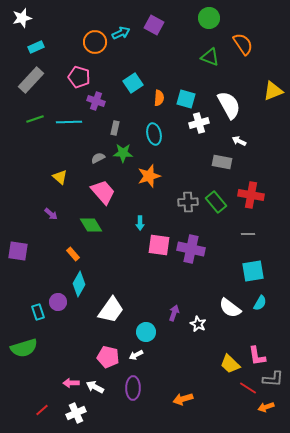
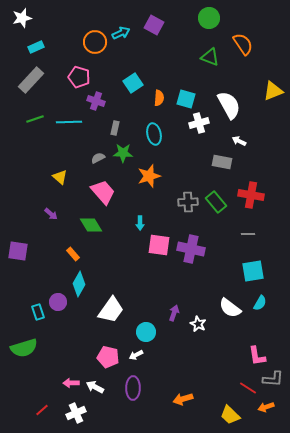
yellow trapezoid at (230, 364): moved 51 px down
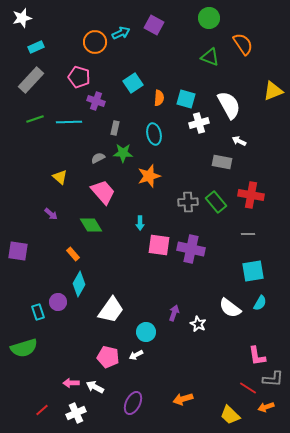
purple ellipse at (133, 388): moved 15 px down; rotated 25 degrees clockwise
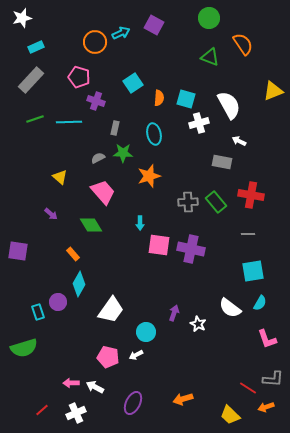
pink L-shape at (257, 356): moved 10 px right, 17 px up; rotated 10 degrees counterclockwise
